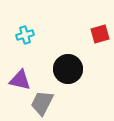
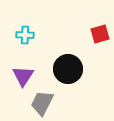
cyan cross: rotated 18 degrees clockwise
purple triangle: moved 3 px right, 4 px up; rotated 50 degrees clockwise
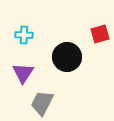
cyan cross: moved 1 px left
black circle: moved 1 px left, 12 px up
purple triangle: moved 3 px up
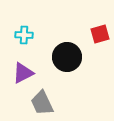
purple triangle: rotated 30 degrees clockwise
gray trapezoid: rotated 52 degrees counterclockwise
